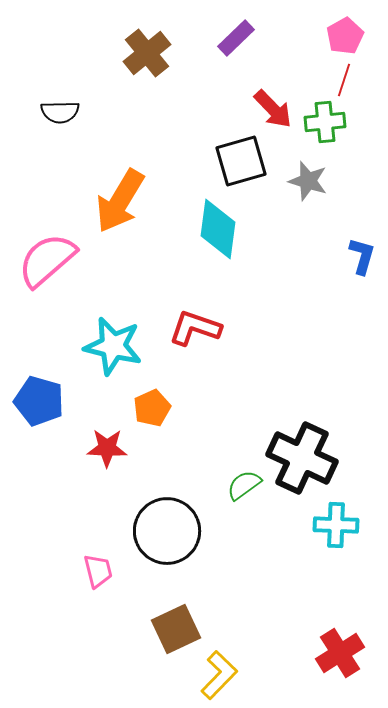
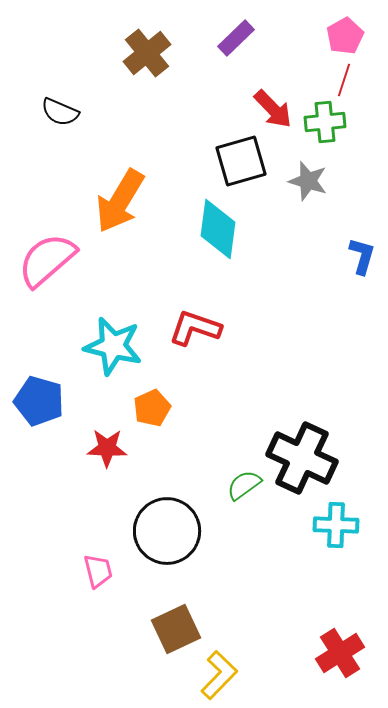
black semicircle: rotated 24 degrees clockwise
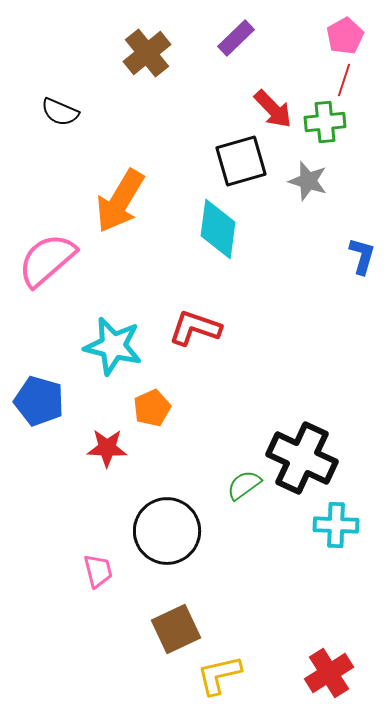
red cross: moved 11 px left, 20 px down
yellow L-shape: rotated 147 degrees counterclockwise
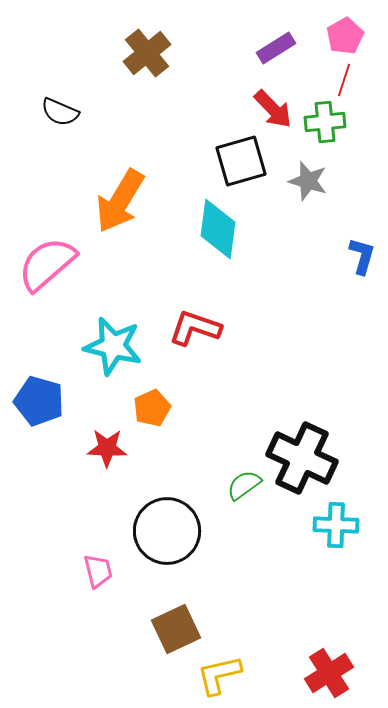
purple rectangle: moved 40 px right, 10 px down; rotated 12 degrees clockwise
pink semicircle: moved 4 px down
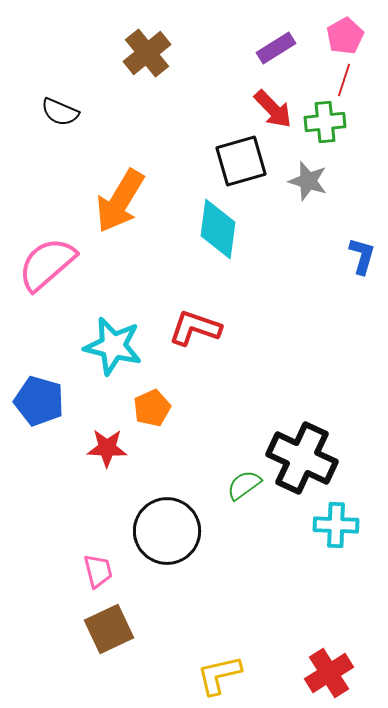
brown square: moved 67 px left
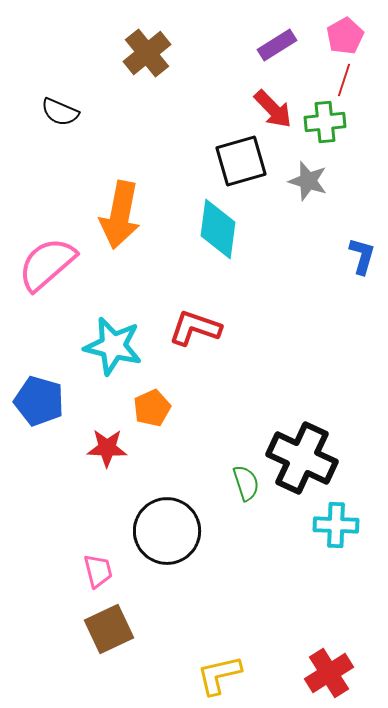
purple rectangle: moved 1 px right, 3 px up
orange arrow: moved 14 px down; rotated 20 degrees counterclockwise
green semicircle: moved 2 px right, 2 px up; rotated 108 degrees clockwise
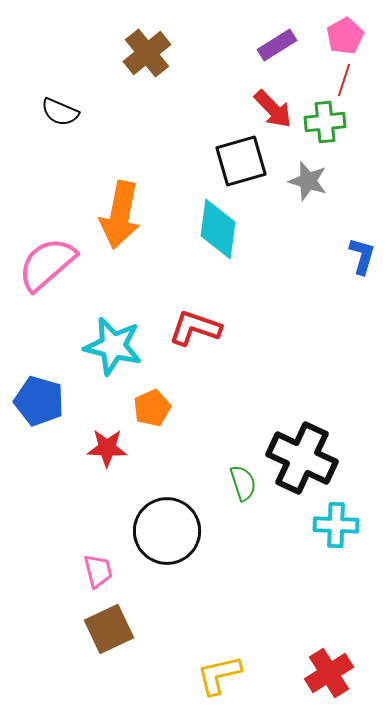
green semicircle: moved 3 px left
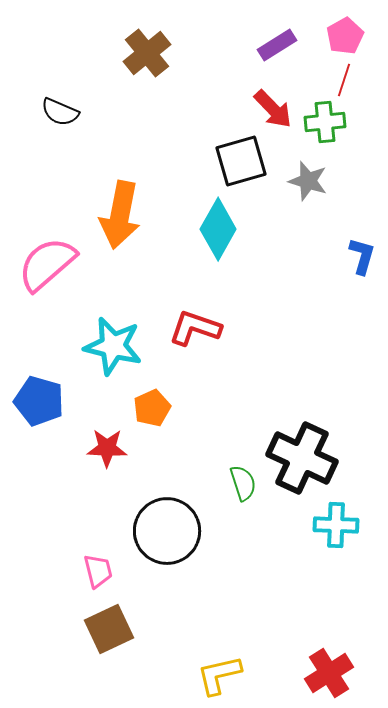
cyan diamond: rotated 22 degrees clockwise
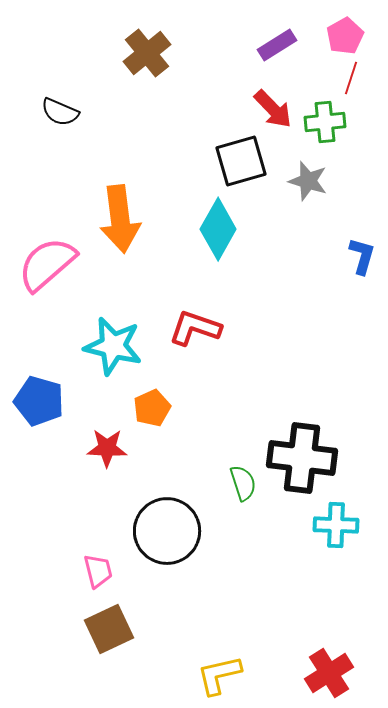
red line: moved 7 px right, 2 px up
orange arrow: moved 4 px down; rotated 18 degrees counterclockwise
black cross: rotated 18 degrees counterclockwise
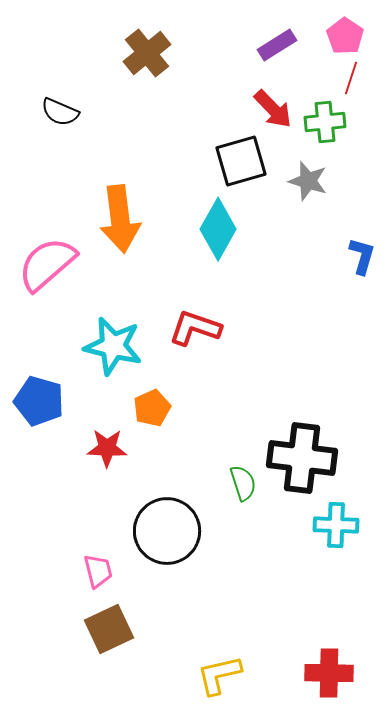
pink pentagon: rotated 9 degrees counterclockwise
red cross: rotated 33 degrees clockwise
